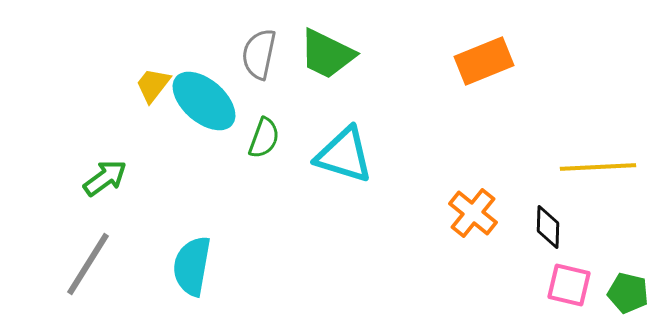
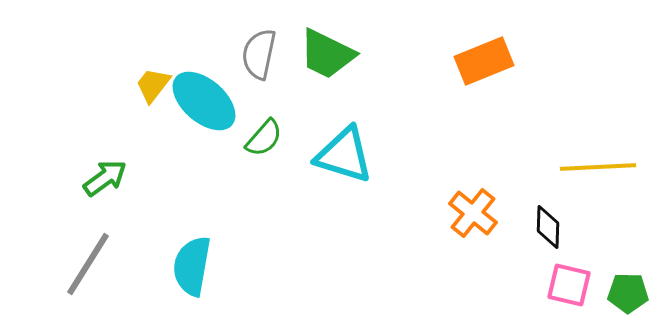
green semicircle: rotated 21 degrees clockwise
green pentagon: rotated 12 degrees counterclockwise
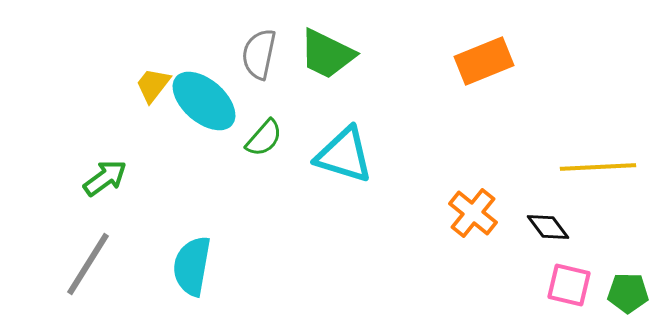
black diamond: rotated 39 degrees counterclockwise
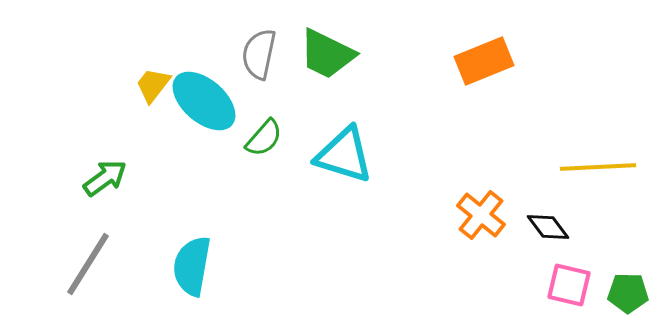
orange cross: moved 8 px right, 2 px down
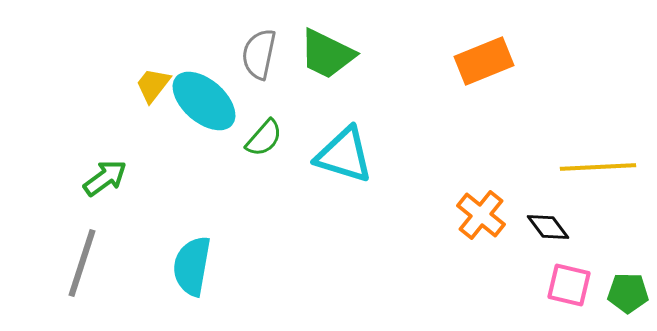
gray line: moved 6 px left, 1 px up; rotated 14 degrees counterclockwise
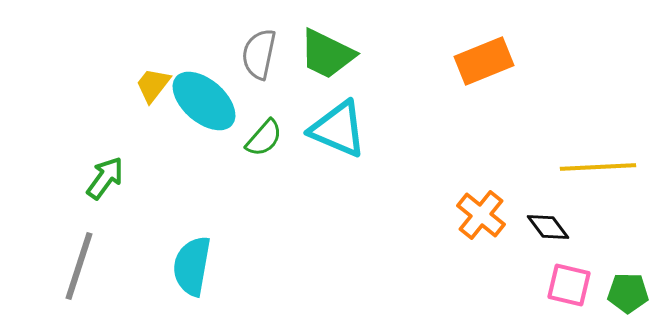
cyan triangle: moved 6 px left, 26 px up; rotated 6 degrees clockwise
green arrow: rotated 18 degrees counterclockwise
gray line: moved 3 px left, 3 px down
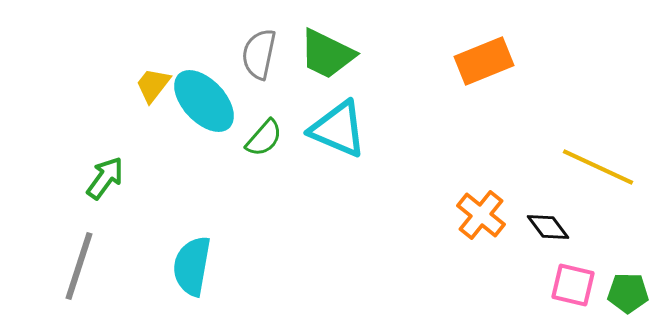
cyan ellipse: rotated 6 degrees clockwise
yellow line: rotated 28 degrees clockwise
pink square: moved 4 px right
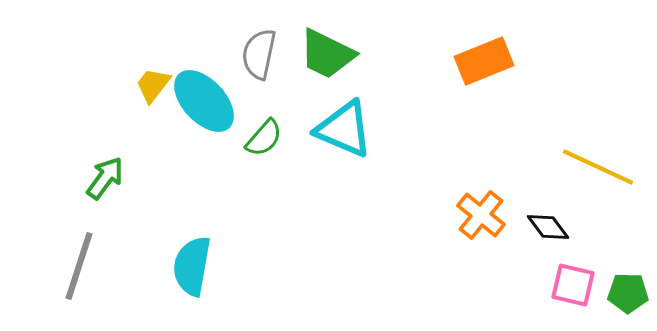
cyan triangle: moved 6 px right
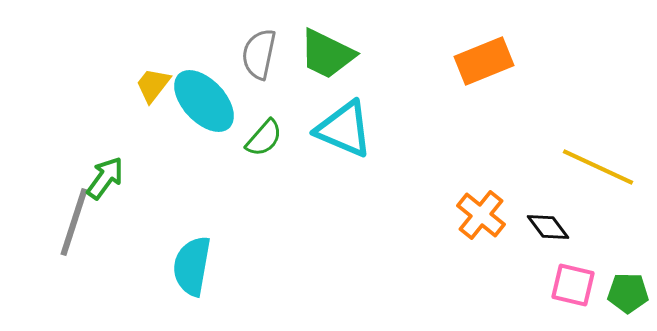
gray line: moved 5 px left, 44 px up
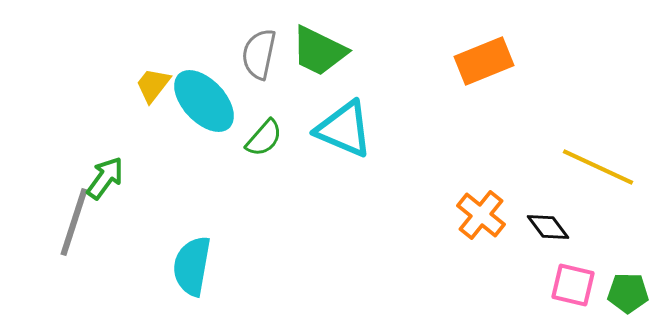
green trapezoid: moved 8 px left, 3 px up
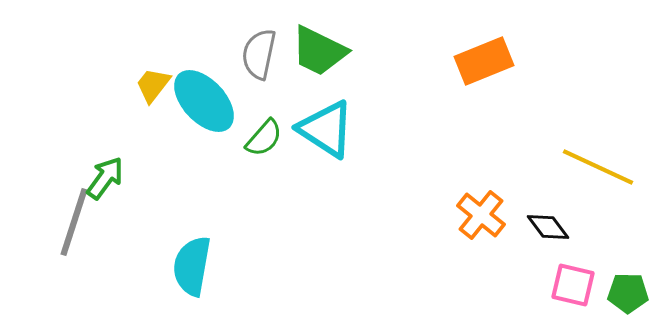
cyan triangle: moved 18 px left; rotated 10 degrees clockwise
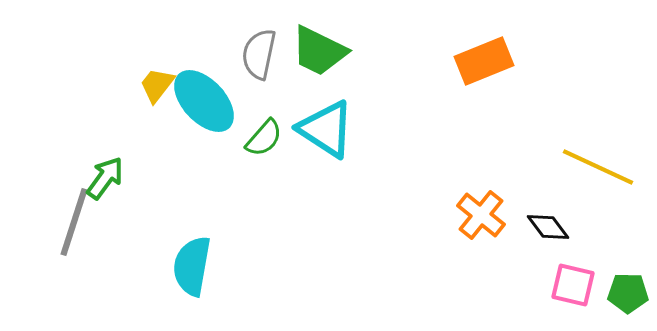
yellow trapezoid: moved 4 px right
